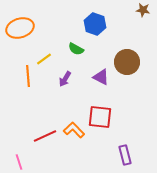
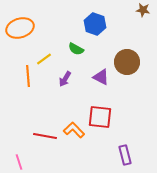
red line: rotated 35 degrees clockwise
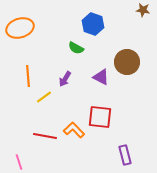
blue hexagon: moved 2 px left
green semicircle: moved 1 px up
yellow line: moved 38 px down
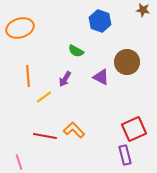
blue hexagon: moved 7 px right, 3 px up
green semicircle: moved 3 px down
red square: moved 34 px right, 12 px down; rotated 30 degrees counterclockwise
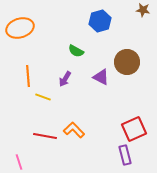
blue hexagon: rotated 25 degrees clockwise
yellow line: moved 1 px left; rotated 56 degrees clockwise
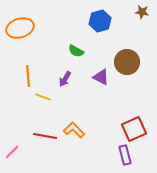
brown star: moved 1 px left, 2 px down
pink line: moved 7 px left, 10 px up; rotated 63 degrees clockwise
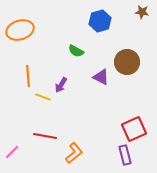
orange ellipse: moved 2 px down
purple arrow: moved 4 px left, 6 px down
orange L-shape: moved 23 px down; rotated 95 degrees clockwise
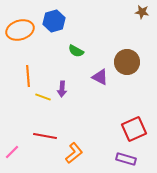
blue hexagon: moved 46 px left
purple triangle: moved 1 px left
purple arrow: moved 1 px right, 4 px down; rotated 28 degrees counterclockwise
purple rectangle: moved 1 px right, 4 px down; rotated 60 degrees counterclockwise
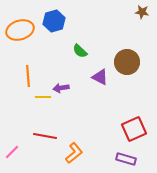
green semicircle: moved 4 px right; rotated 14 degrees clockwise
purple arrow: moved 1 px left, 1 px up; rotated 77 degrees clockwise
yellow line: rotated 21 degrees counterclockwise
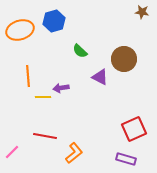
brown circle: moved 3 px left, 3 px up
